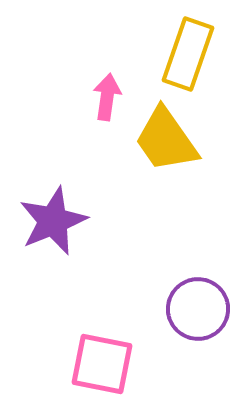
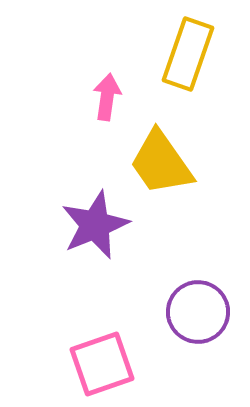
yellow trapezoid: moved 5 px left, 23 px down
purple star: moved 42 px right, 4 px down
purple circle: moved 3 px down
pink square: rotated 30 degrees counterclockwise
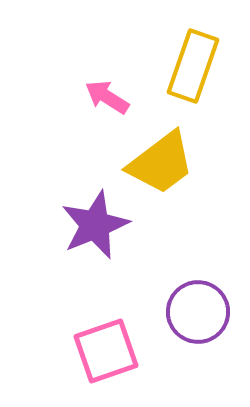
yellow rectangle: moved 5 px right, 12 px down
pink arrow: rotated 66 degrees counterclockwise
yellow trapezoid: rotated 92 degrees counterclockwise
pink square: moved 4 px right, 13 px up
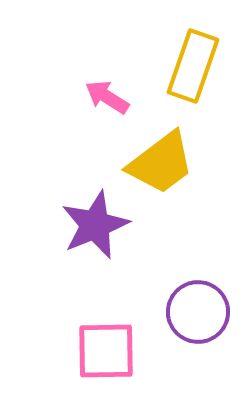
pink square: rotated 18 degrees clockwise
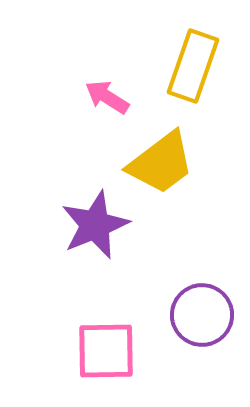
purple circle: moved 4 px right, 3 px down
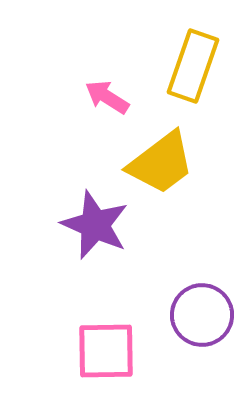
purple star: rotated 26 degrees counterclockwise
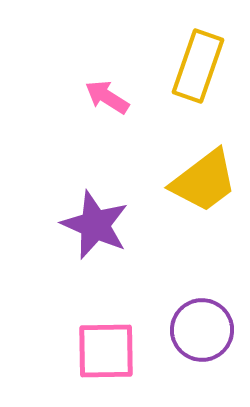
yellow rectangle: moved 5 px right
yellow trapezoid: moved 43 px right, 18 px down
purple circle: moved 15 px down
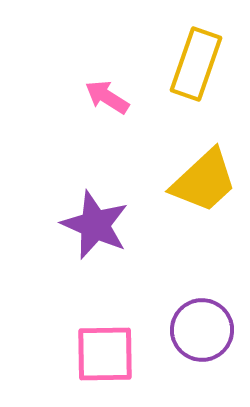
yellow rectangle: moved 2 px left, 2 px up
yellow trapezoid: rotated 6 degrees counterclockwise
pink square: moved 1 px left, 3 px down
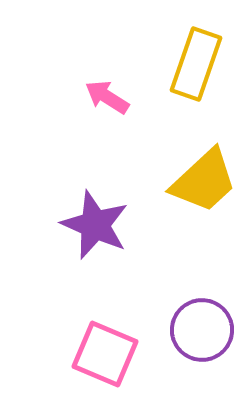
pink square: rotated 24 degrees clockwise
